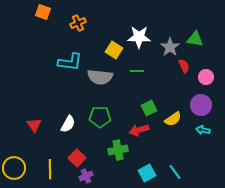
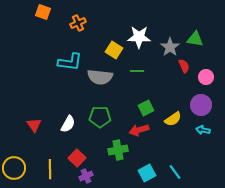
green square: moved 3 px left
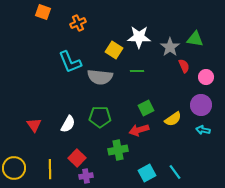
cyan L-shape: rotated 60 degrees clockwise
purple cross: rotated 16 degrees clockwise
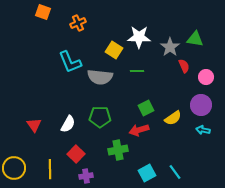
yellow semicircle: moved 1 px up
red square: moved 1 px left, 4 px up
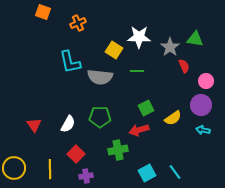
cyan L-shape: rotated 10 degrees clockwise
pink circle: moved 4 px down
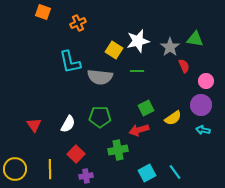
white star: moved 1 px left, 4 px down; rotated 15 degrees counterclockwise
yellow circle: moved 1 px right, 1 px down
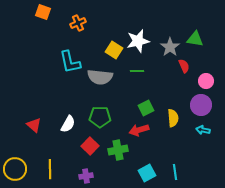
yellow semicircle: rotated 60 degrees counterclockwise
red triangle: rotated 14 degrees counterclockwise
red square: moved 14 px right, 8 px up
cyan line: rotated 28 degrees clockwise
